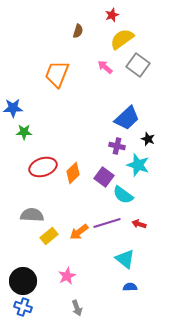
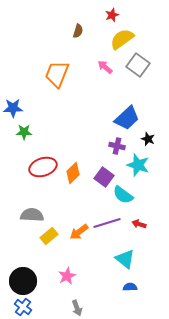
blue cross: rotated 18 degrees clockwise
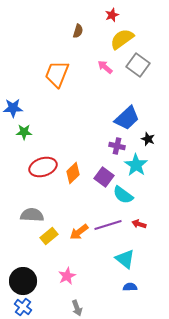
cyan star: moved 2 px left; rotated 15 degrees clockwise
purple line: moved 1 px right, 2 px down
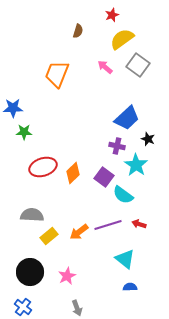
black circle: moved 7 px right, 9 px up
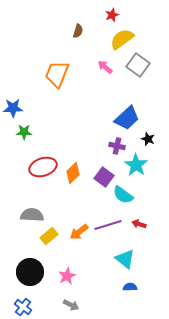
gray arrow: moved 6 px left, 3 px up; rotated 42 degrees counterclockwise
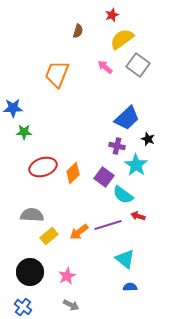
red arrow: moved 1 px left, 8 px up
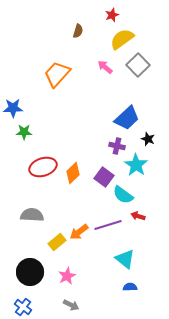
gray square: rotated 10 degrees clockwise
orange trapezoid: rotated 20 degrees clockwise
yellow rectangle: moved 8 px right, 6 px down
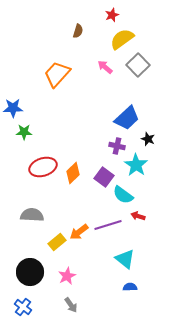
gray arrow: rotated 28 degrees clockwise
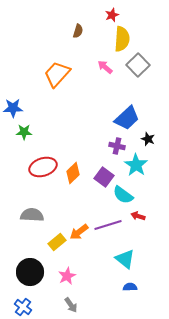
yellow semicircle: rotated 130 degrees clockwise
